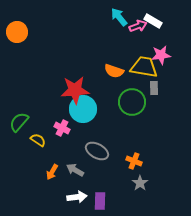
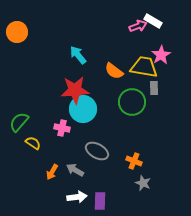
cyan arrow: moved 41 px left, 38 px down
pink star: rotated 24 degrees counterclockwise
orange semicircle: rotated 18 degrees clockwise
pink cross: rotated 14 degrees counterclockwise
yellow semicircle: moved 5 px left, 3 px down
gray star: moved 3 px right; rotated 14 degrees counterclockwise
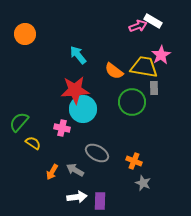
orange circle: moved 8 px right, 2 px down
gray ellipse: moved 2 px down
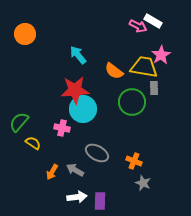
pink arrow: rotated 48 degrees clockwise
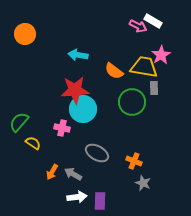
cyan arrow: rotated 42 degrees counterclockwise
gray arrow: moved 2 px left, 4 px down
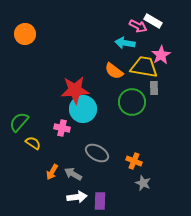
cyan arrow: moved 47 px right, 12 px up
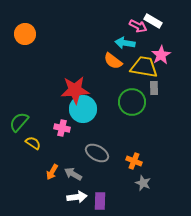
orange semicircle: moved 1 px left, 10 px up
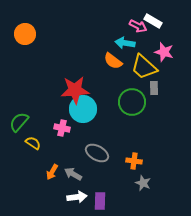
pink star: moved 3 px right, 3 px up; rotated 24 degrees counterclockwise
yellow trapezoid: rotated 148 degrees counterclockwise
orange cross: rotated 14 degrees counterclockwise
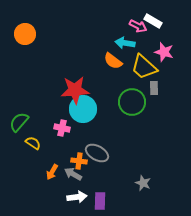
orange cross: moved 55 px left
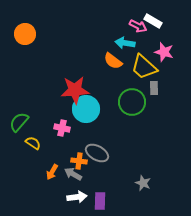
cyan circle: moved 3 px right
